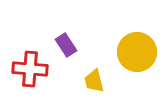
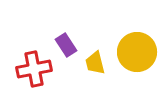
red cross: moved 4 px right; rotated 16 degrees counterclockwise
yellow trapezoid: moved 1 px right, 18 px up
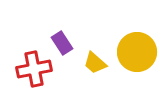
purple rectangle: moved 4 px left, 2 px up
yellow trapezoid: rotated 35 degrees counterclockwise
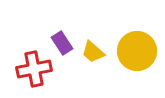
yellow circle: moved 1 px up
yellow trapezoid: moved 2 px left, 11 px up
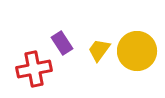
yellow trapezoid: moved 6 px right, 2 px up; rotated 85 degrees clockwise
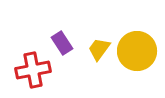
yellow trapezoid: moved 1 px up
red cross: moved 1 px left, 1 px down
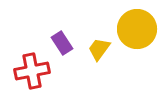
yellow circle: moved 22 px up
red cross: moved 1 px left, 1 px down
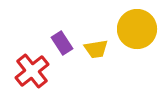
yellow trapezoid: moved 3 px left; rotated 135 degrees counterclockwise
red cross: rotated 28 degrees counterclockwise
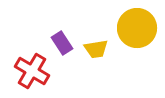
yellow circle: moved 1 px up
red cross: rotated 20 degrees counterclockwise
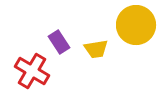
yellow circle: moved 1 px left, 3 px up
purple rectangle: moved 3 px left, 1 px up
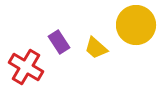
yellow trapezoid: moved 1 px up; rotated 50 degrees clockwise
red cross: moved 6 px left, 4 px up
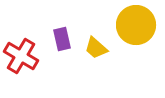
purple rectangle: moved 3 px right, 3 px up; rotated 20 degrees clockwise
red cross: moved 5 px left, 11 px up
